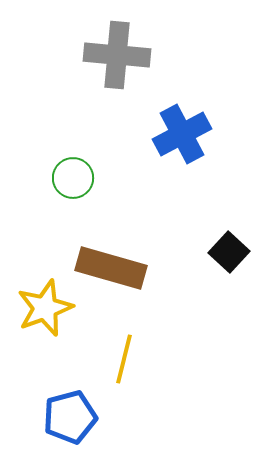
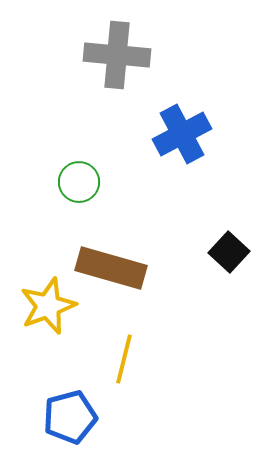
green circle: moved 6 px right, 4 px down
yellow star: moved 3 px right, 2 px up
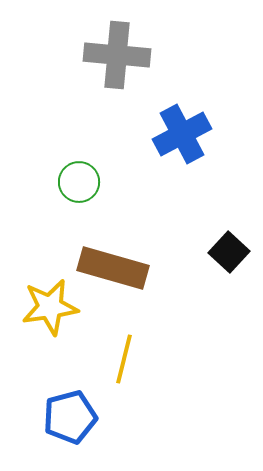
brown rectangle: moved 2 px right
yellow star: moved 2 px right, 1 px down; rotated 12 degrees clockwise
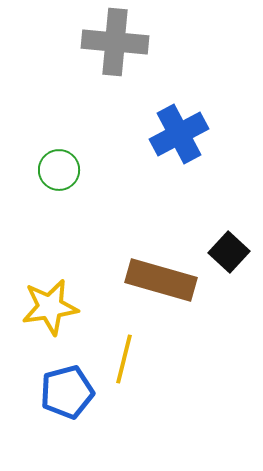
gray cross: moved 2 px left, 13 px up
blue cross: moved 3 px left
green circle: moved 20 px left, 12 px up
brown rectangle: moved 48 px right, 12 px down
blue pentagon: moved 3 px left, 25 px up
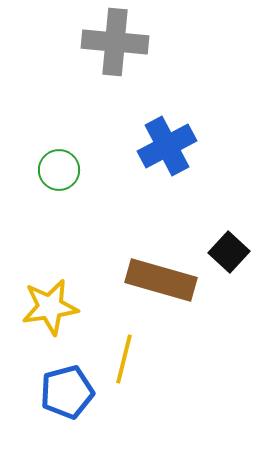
blue cross: moved 12 px left, 12 px down
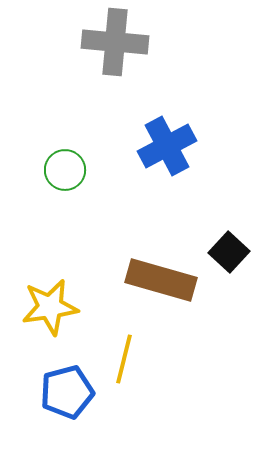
green circle: moved 6 px right
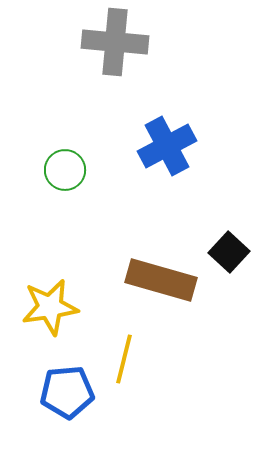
blue pentagon: rotated 10 degrees clockwise
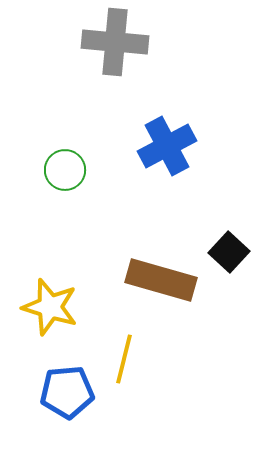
yellow star: rotated 26 degrees clockwise
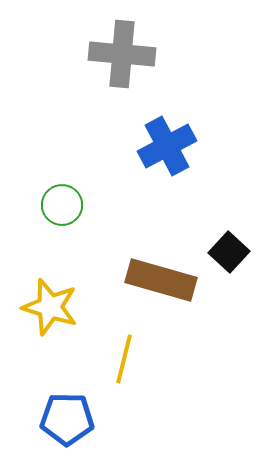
gray cross: moved 7 px right, 12 px down
green circle: moved 3 px left, 35 px down
blue pentagon: moved 27 px down; rotated 6 degrees clockwise
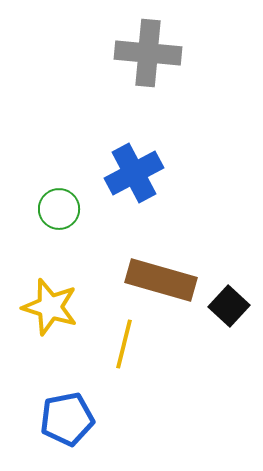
gray cross: moved 26 px right, 1 px up
blue cross: moved 33 px left, 27 px down
green circle: moved 3 px left, 4 px down
black square: moved 54 px down
yellow line: moved 15 px up
blue pentagon: rotated 12 degrees counterclockwise
